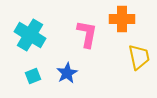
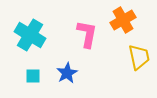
orange cross: moved 1 px right, 1 px down; rotated 30 degrees counterclockwise
cyan square: rotated 21 degrees clockwise
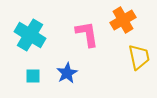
pink L-shape: rotated 20 degrees counterclockwise
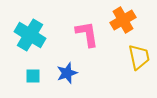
blue star: rotated 10 degrees clockwise
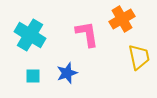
orange cross: moved 1 px left, 1 px up
